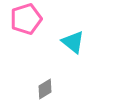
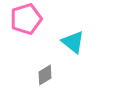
gray diamond: moved 14 px up
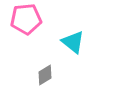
pink pentagon: rotated 12 degrees clockwise
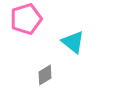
pink pentagon: rotated 12 degrees counterclockwise
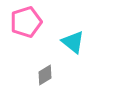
pink pentagon: moved 3 px down
